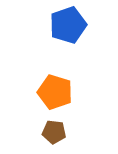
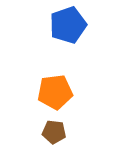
orange pentagon: rotated 24 degrees counterclockwise
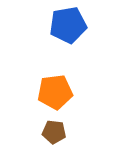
blue pentagon: rotated 9 degrees clockwise
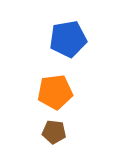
blue pentagon: moved 14 px down
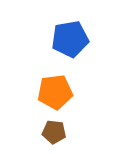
blue pentagon: moved 2 px right
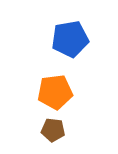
brown pentagon: moved 1 px left, 2 px up
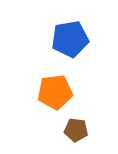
brown pentagon: moved 23 px right
